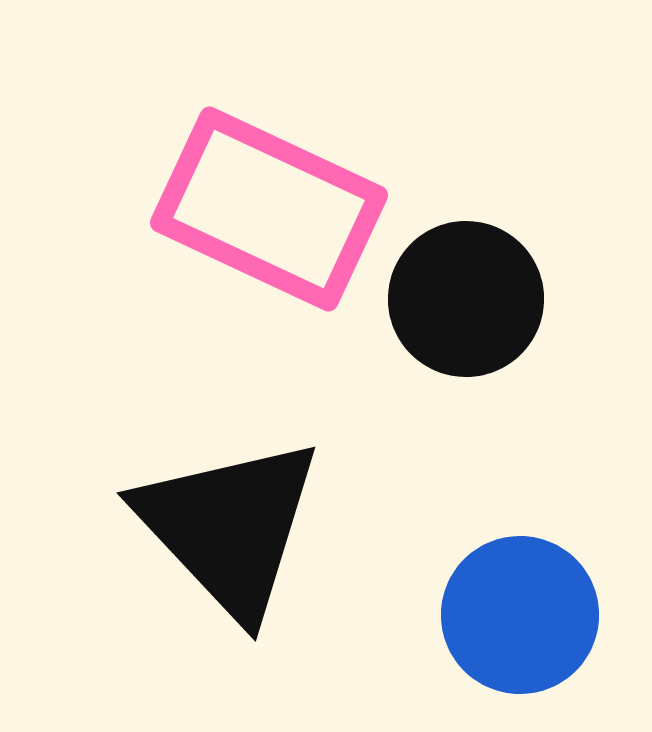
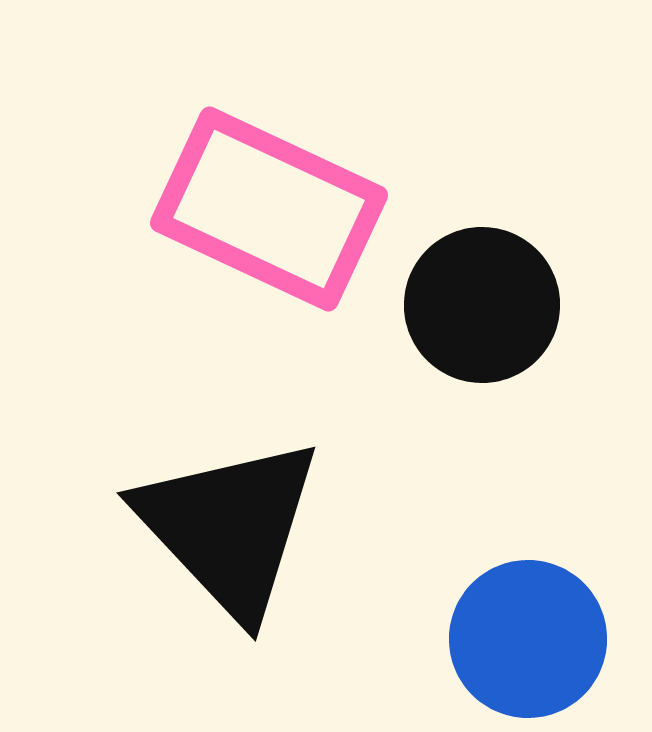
black circle: moved 16 px right, 6 px down
blue circle: moved 8 px right, 24 px down
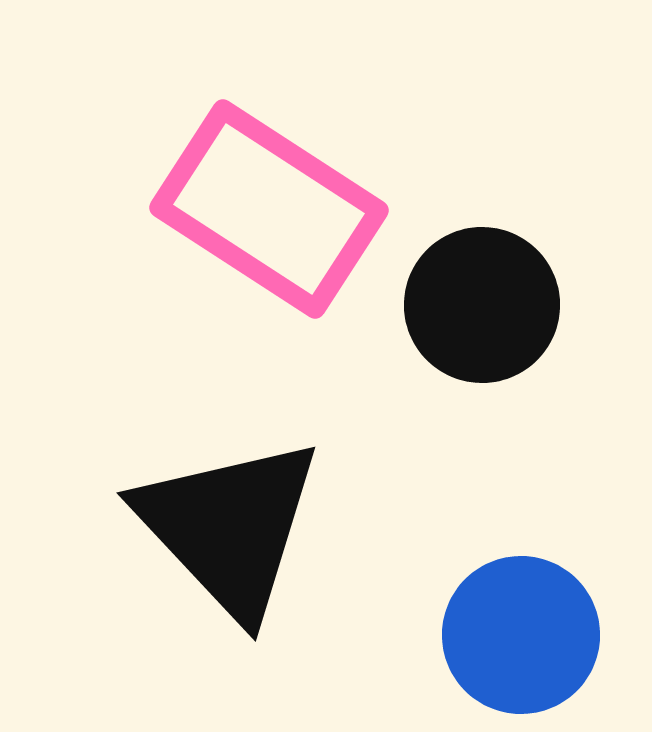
pink rectangle: rotated 8 degrees clockwise
blue circle: moved 7 px left, 4 px up
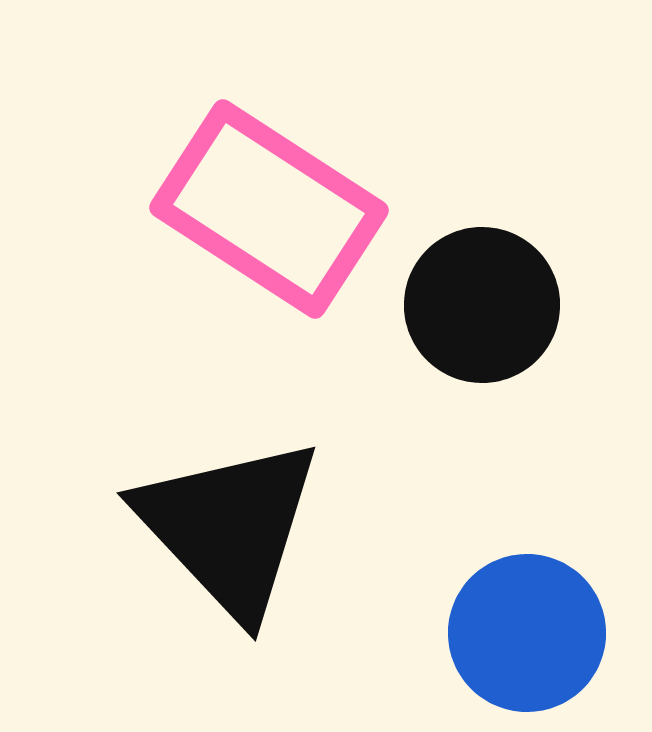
blue circle: moved 6 px right, 2 px up
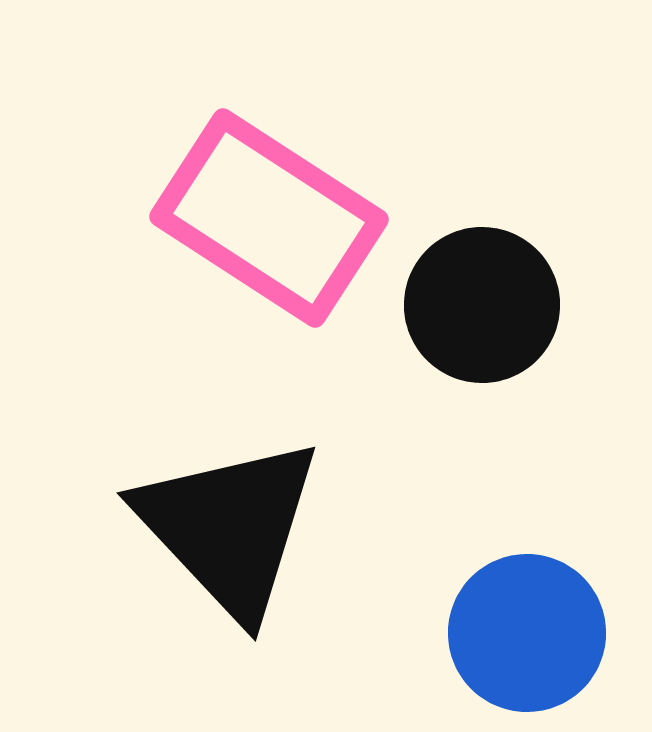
pink rectangle: moved 9 px down
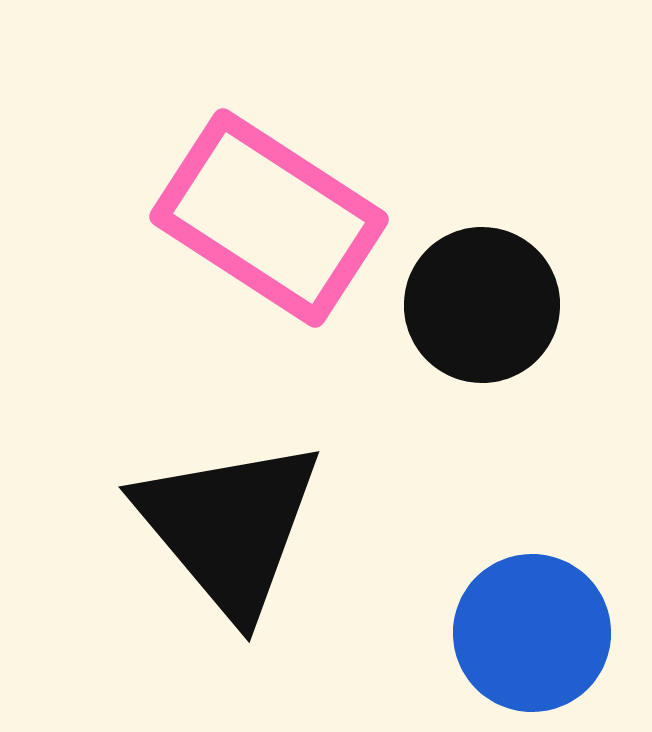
black triangle: rotated 3 degrees clockwise
blue circle: moved 5 px right
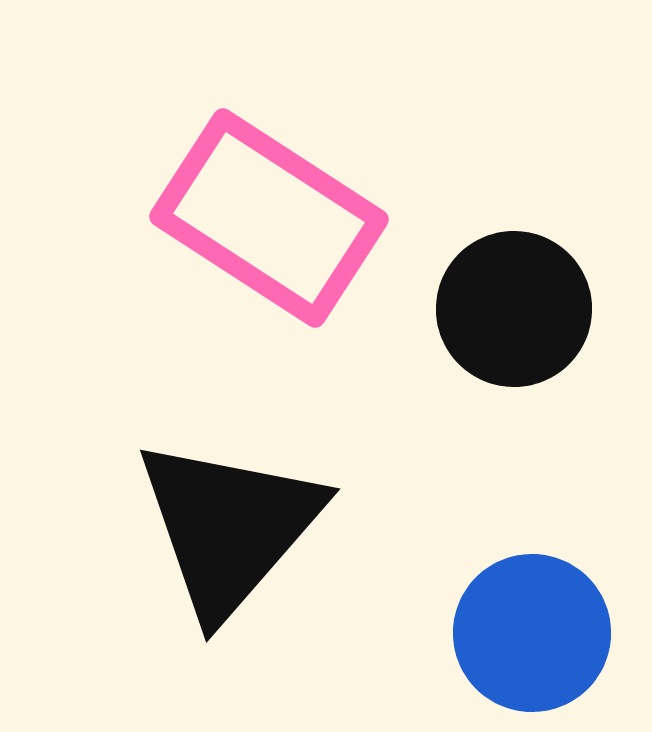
black circle: moved 32 px right, 4 px down
black triangle: rotated 21 degrees clockwise
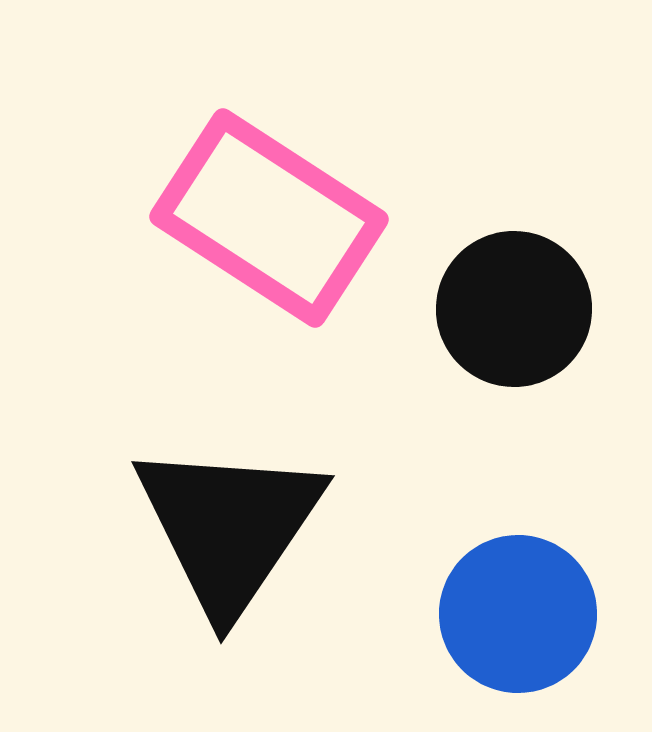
black triangle: rotated 7 degrees counterclockwise
blue circle: moved 14 px left, 19 px up
